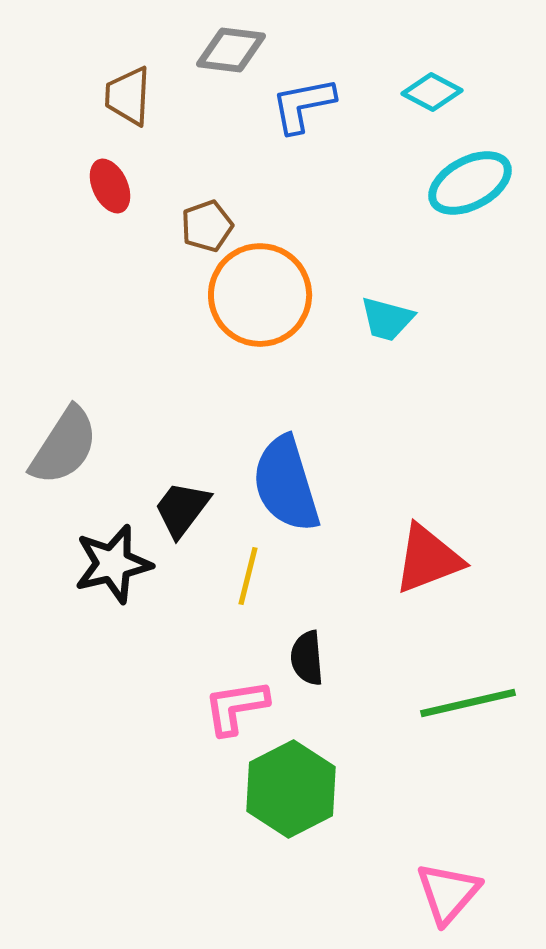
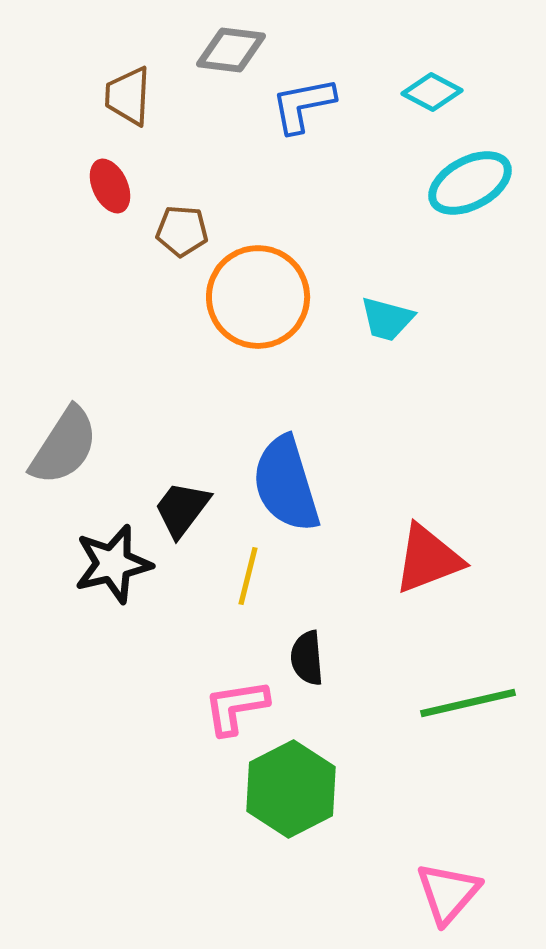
brown pentagon: moved 25 px left, 5 px down; rotated 24 degrees clockwise
orange circle: moved 2 px left, 2 px down
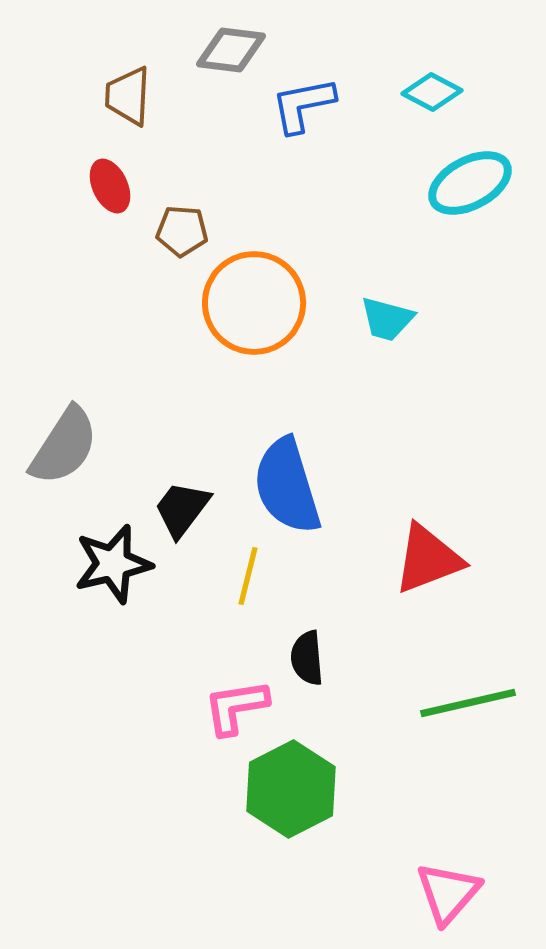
orange circle: moved 4 px left, 6 px down
blue semicircle: moved 1 px right, 2 px down
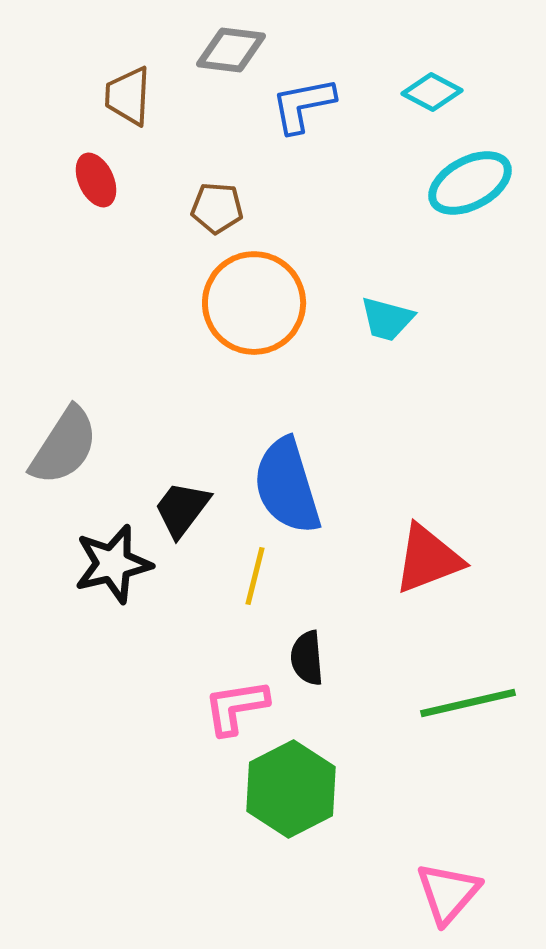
red ellipse: moved 14 px left, 6 px up
brown pentagon: moved 35 px right, 23 px up
yellow line: moved 7 px right
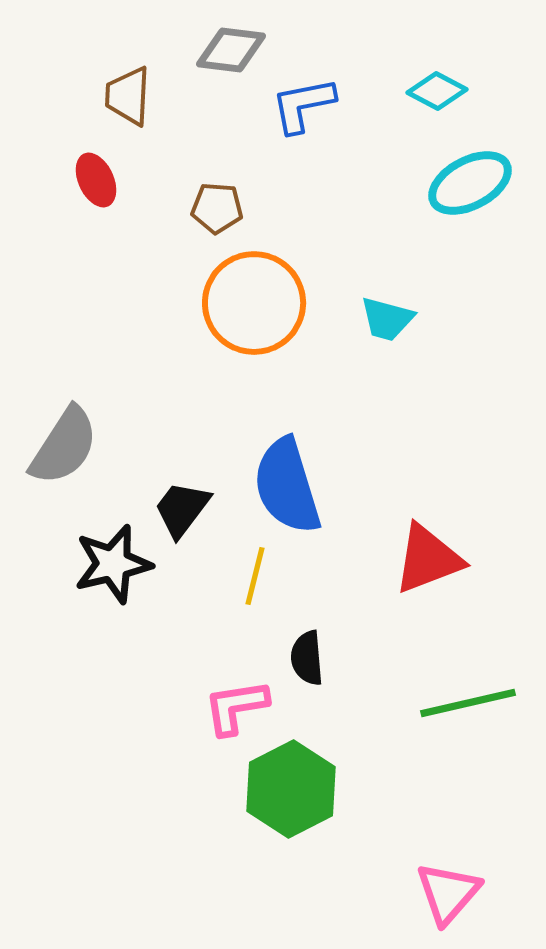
cyan diamond: moved 5 px right, 1 px up
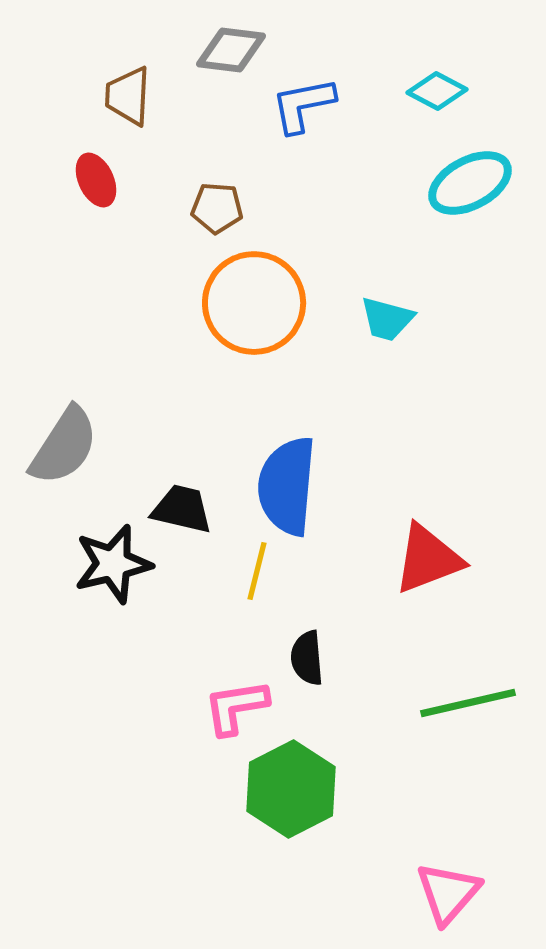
blue semicircle: rotated 22 degrees clockwise
black trapezoid: rotated 66 degrees clockwise
yellow line: moved 2 px right, 5 px up
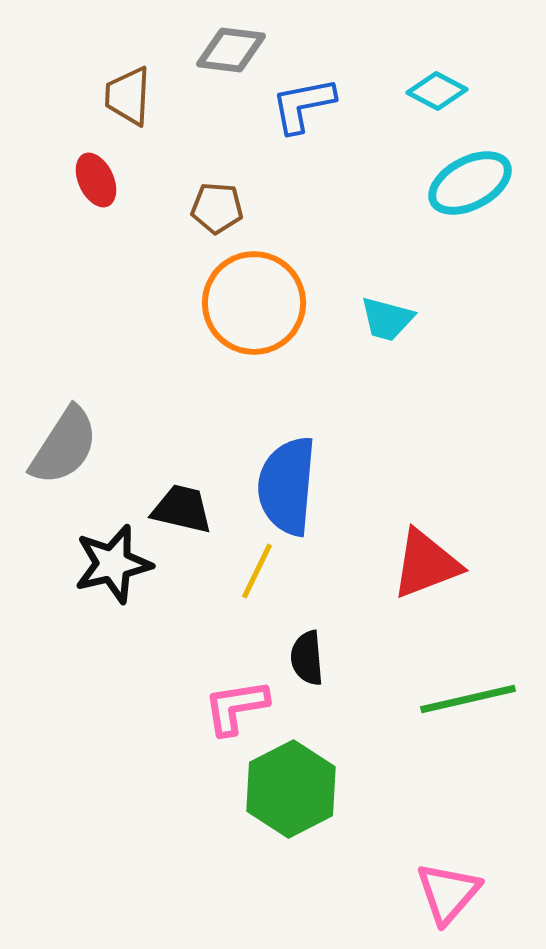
red triangle: moved 2 px left, 5 px down
yellow line: rotated 12 degrees clockwise
green line: moved 4 px up
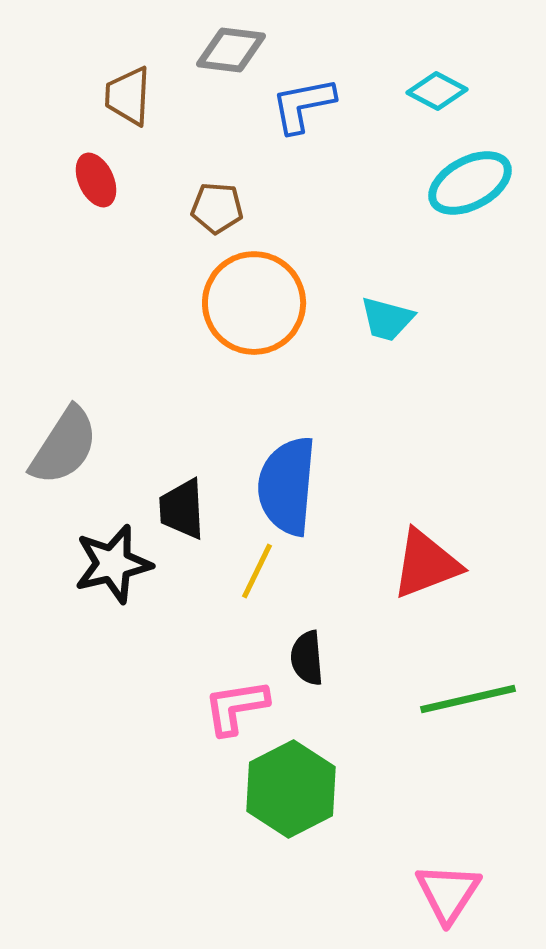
black trapezoid: rotated 106 degrees counterclockwise
pink triangle: rotated 8 degrees counterclockwise
